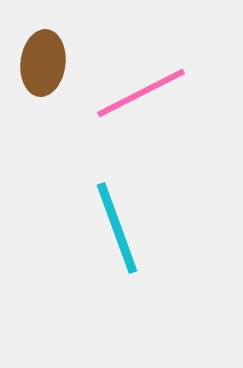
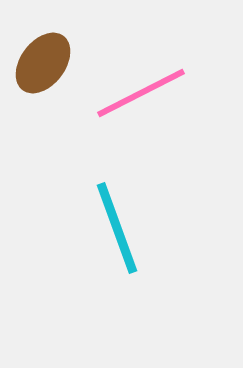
brown ellipse: rotated 30 degrees clockwise
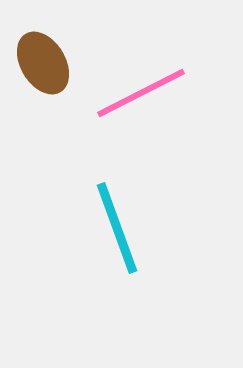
brown ellipse: rotated 68 degrees counterclockwise
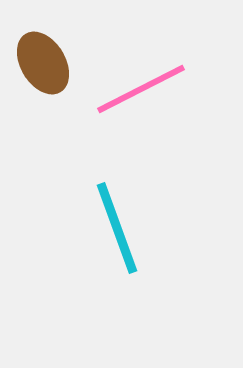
pink line: moved 4 px up
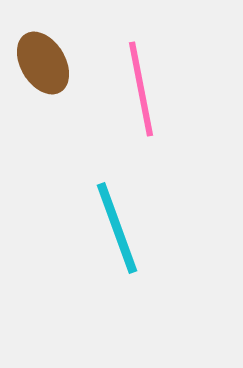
pink line: rotated 74 degrees counterclockwise
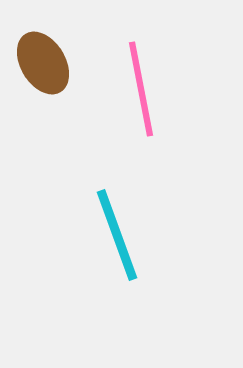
cyan line: moved 7 px down
